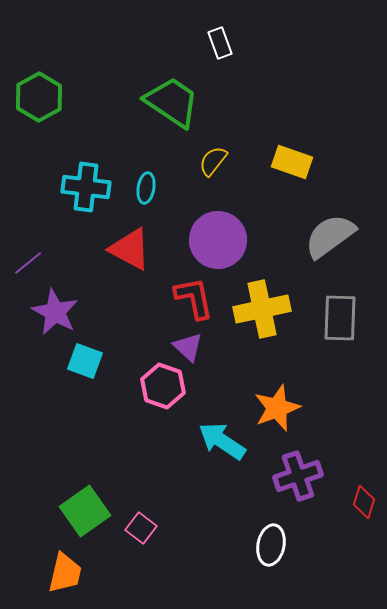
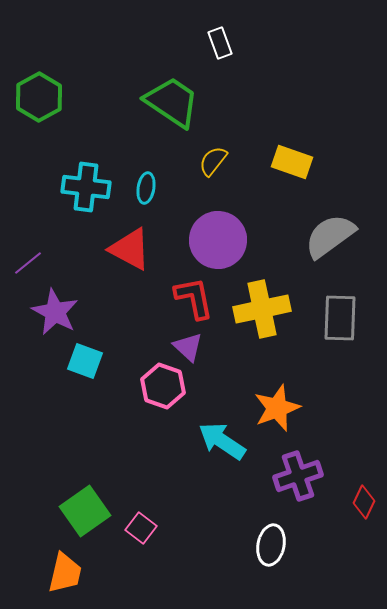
red diamond: rotated 8 degrees clockwise
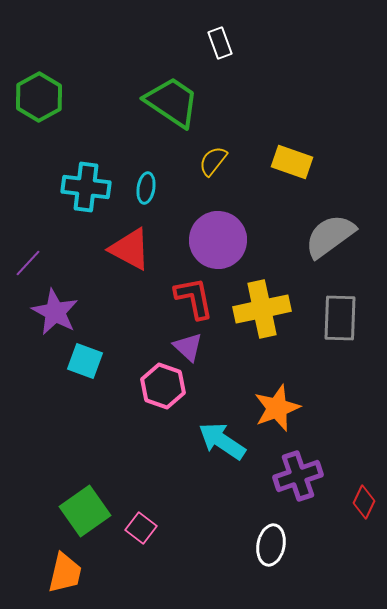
purple line: rotated 8 degrees counterclockwise
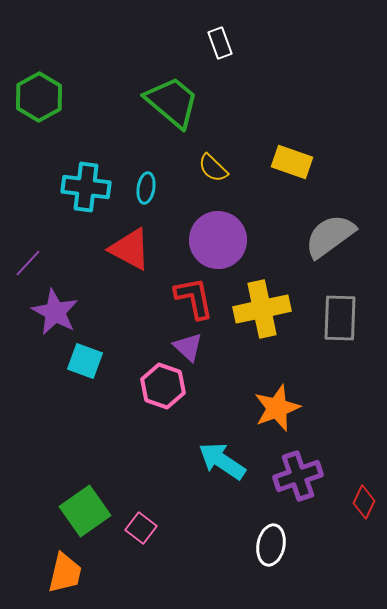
green trapezoid: rotated 6 degrees clockwise
yellow semicircle: moved 7 px down; rotated 84 degrees counterclockwise
cyan arrow: moved 20 px down
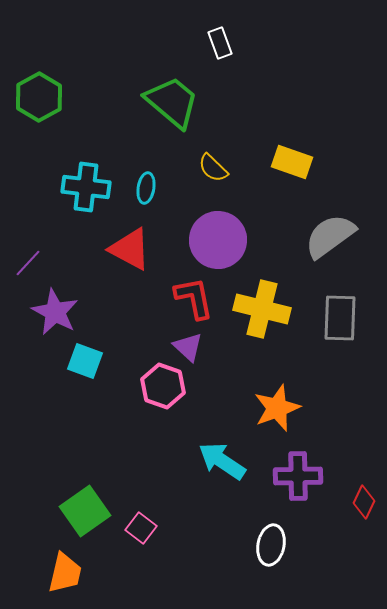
yellow cross: rotated 26 degrees clockwise
purple cross: rotated 18 degrees clockwise
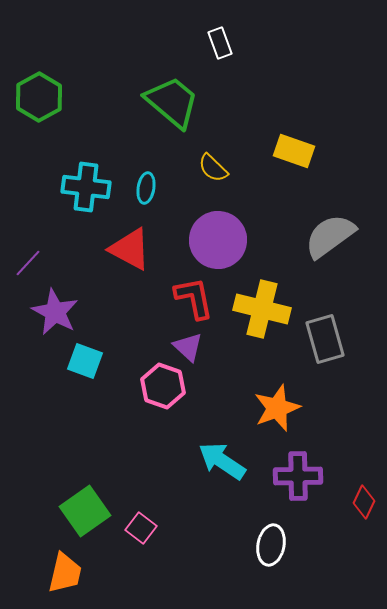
yellow rectangle: moved 2 px right, 11 px up
gray rectangle: moved 15 px left, 21 px down; rotated 18 degrees counterclockwise
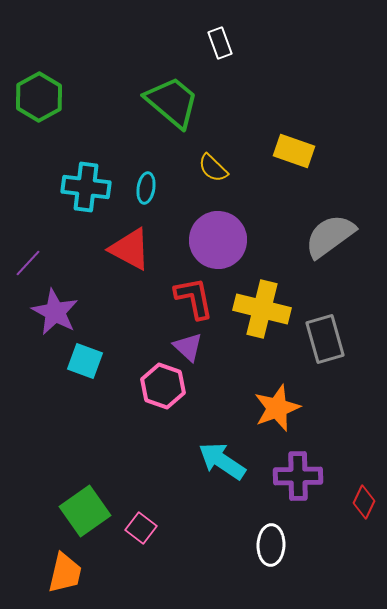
white ellipse: rotated 9 degrees counterclockwise
